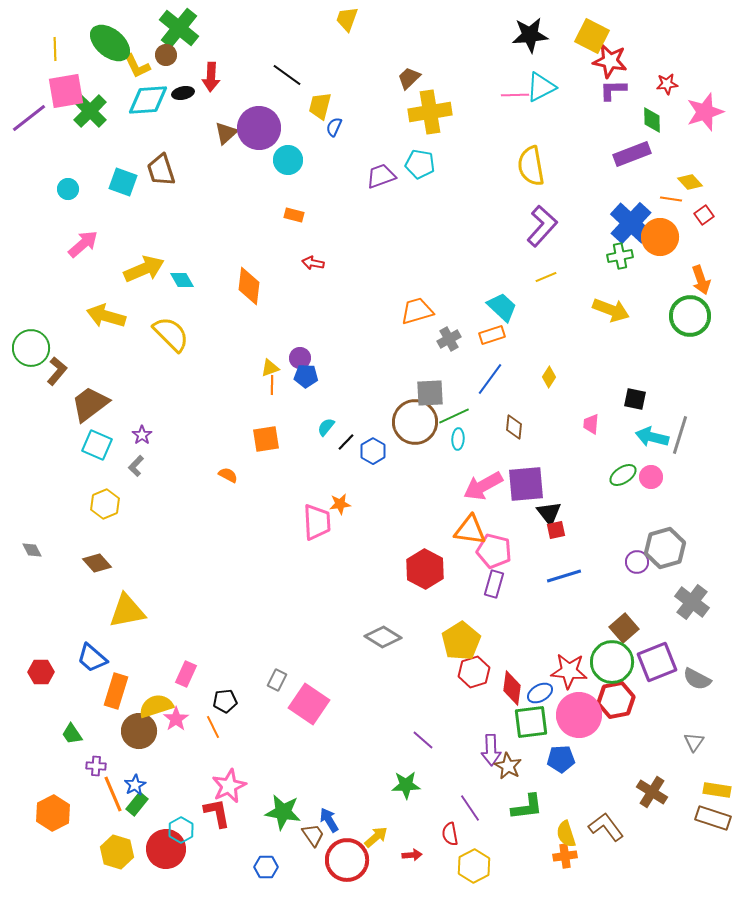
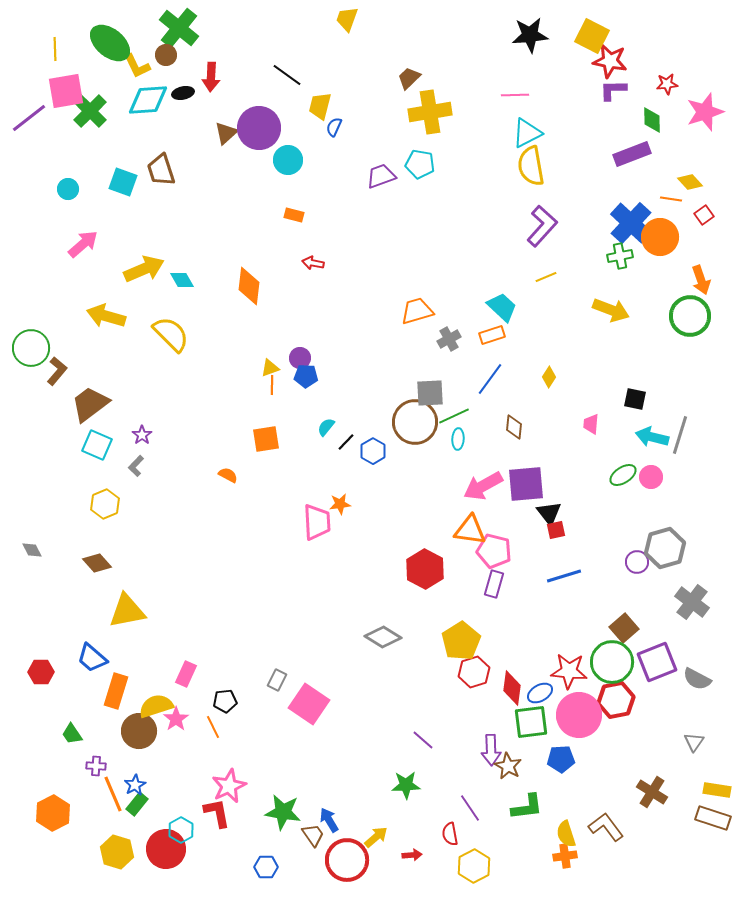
cyan triangle at (541, 87): moved 14 px left, 46 px down
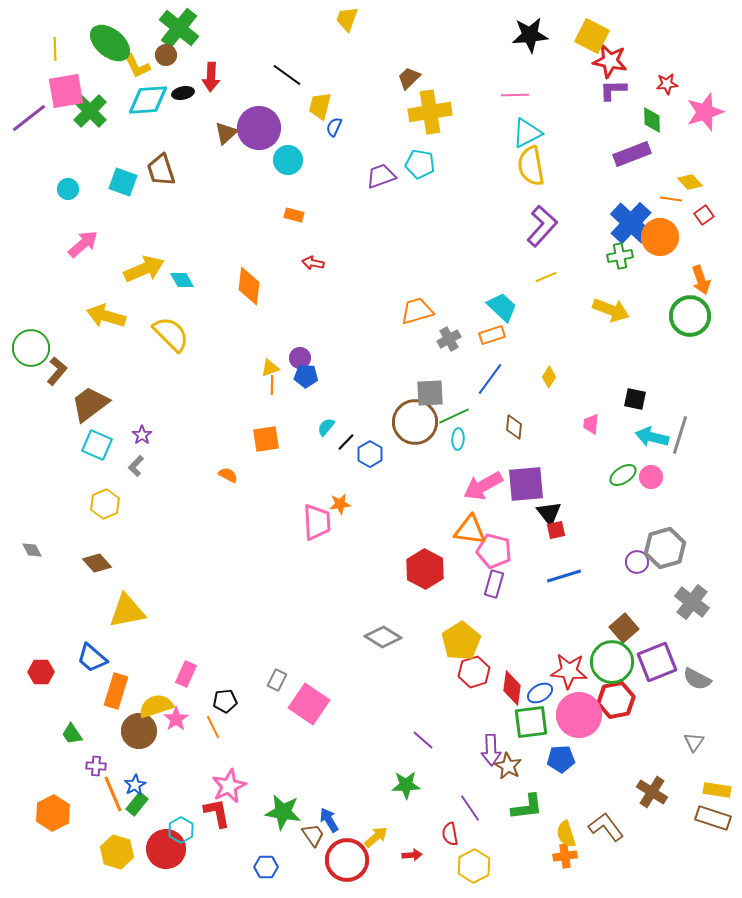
blue hexagon at (373, 451): moved 3 px left, 3 px down
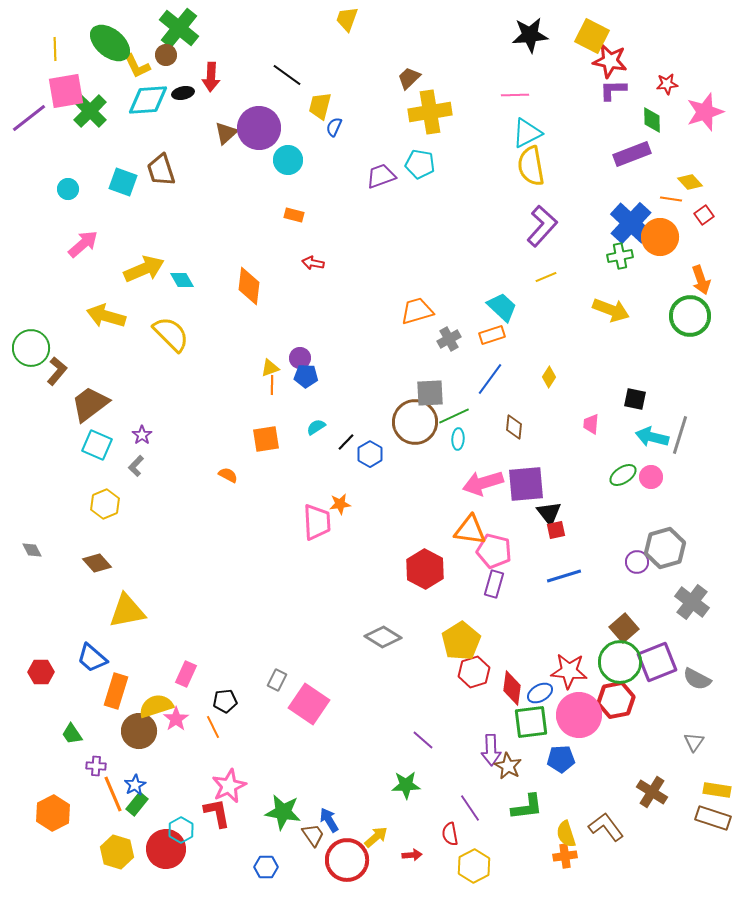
cyan semicircle at (326, 427): moved 10 px left; rotated 18 degrees clockwise
pink arrow at (483, 486): moved 3 px up; rotated 12 degrees clockwise
green circle at (612, 662): moved 8 px right
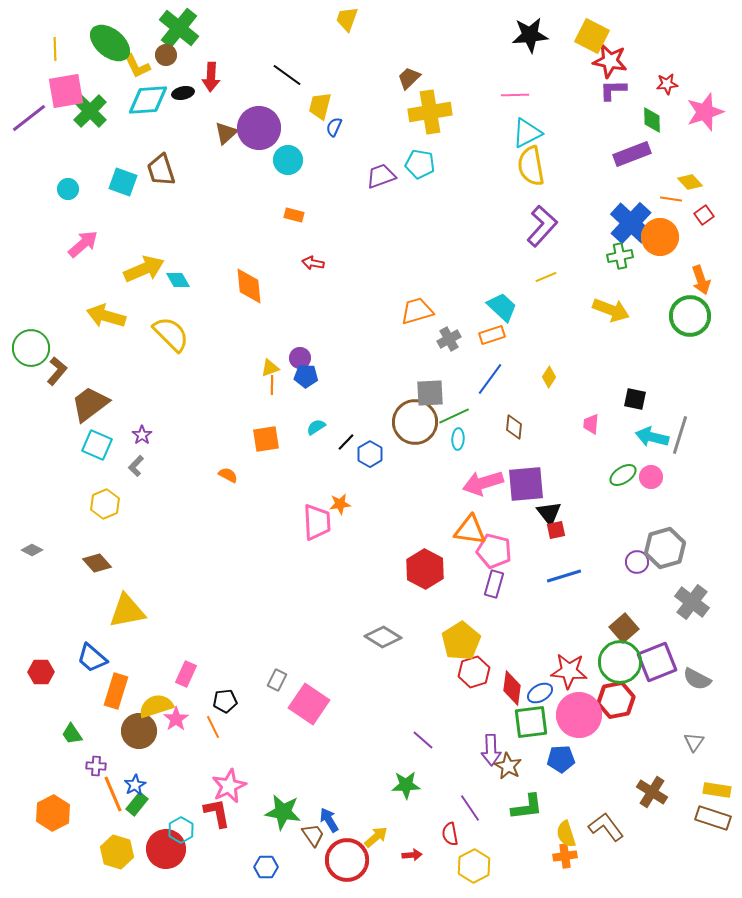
cyan diamond at (182, 280): moved 4 px left
orange diamond at (249, 286): rotated 12 degrees counterclockwise
gray diamond at (32, 550): rotated 35 degrees counterclockwise
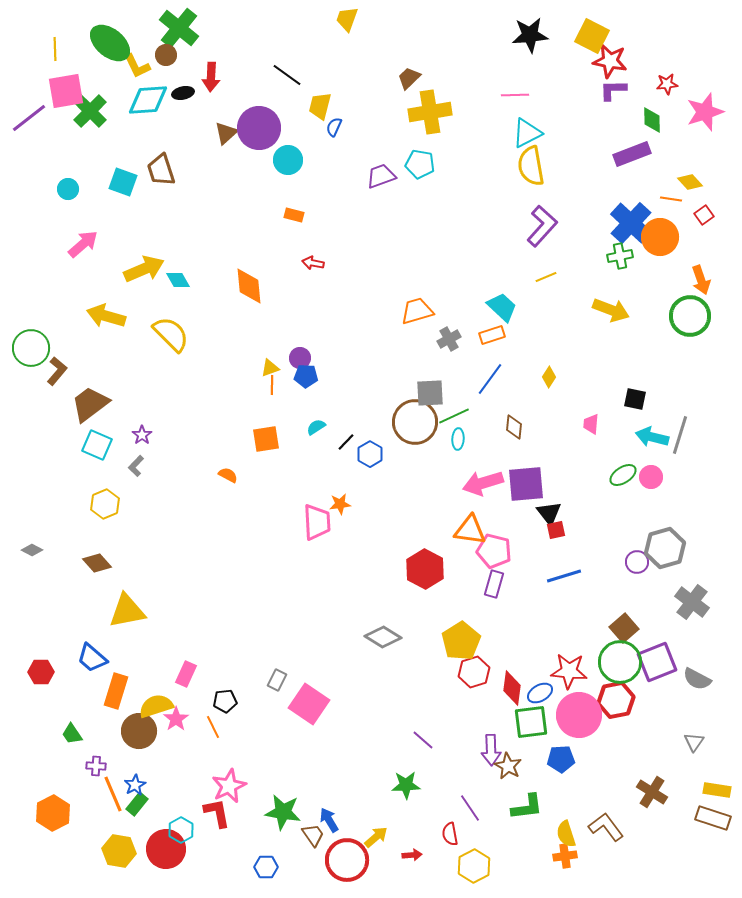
yellow hexagon at (117, 852): moved 2 px right, 1 px up; rotated 8 degrees counterclockwise
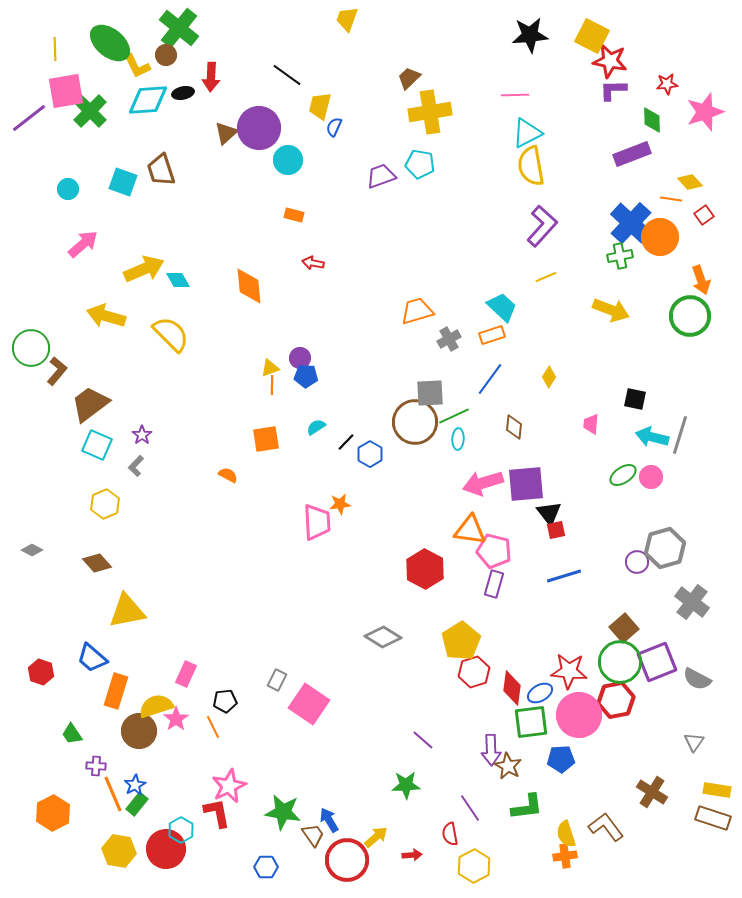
red hexagon at (41, 672): rotated 20 degrees clockwise
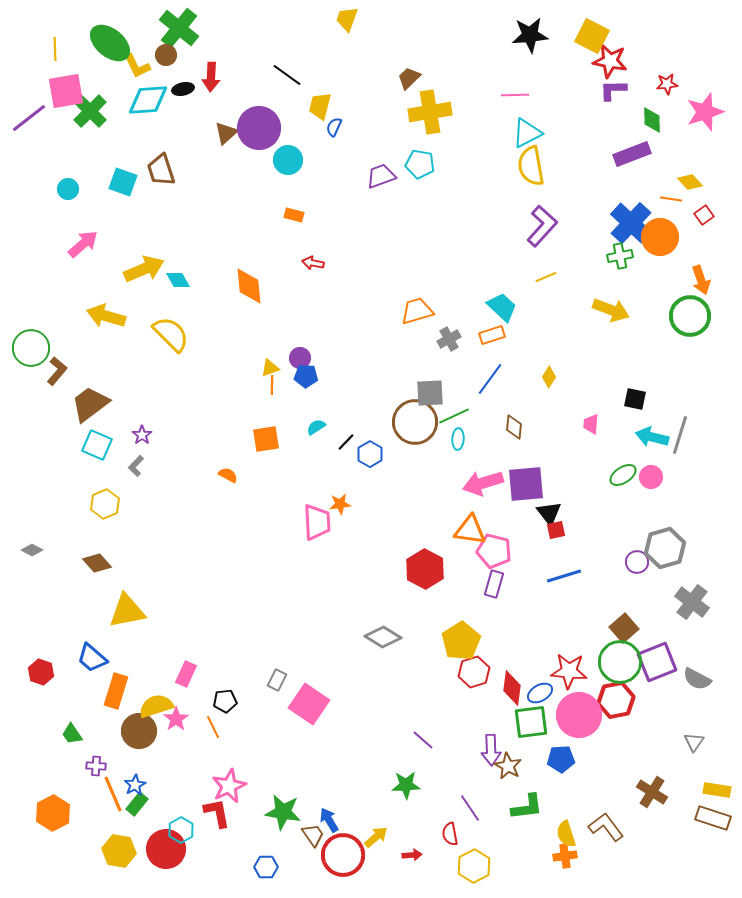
black ellipse at (183, 93): moved 4 px up
red circle at (347, 860): moved 4 px left, 5 px up
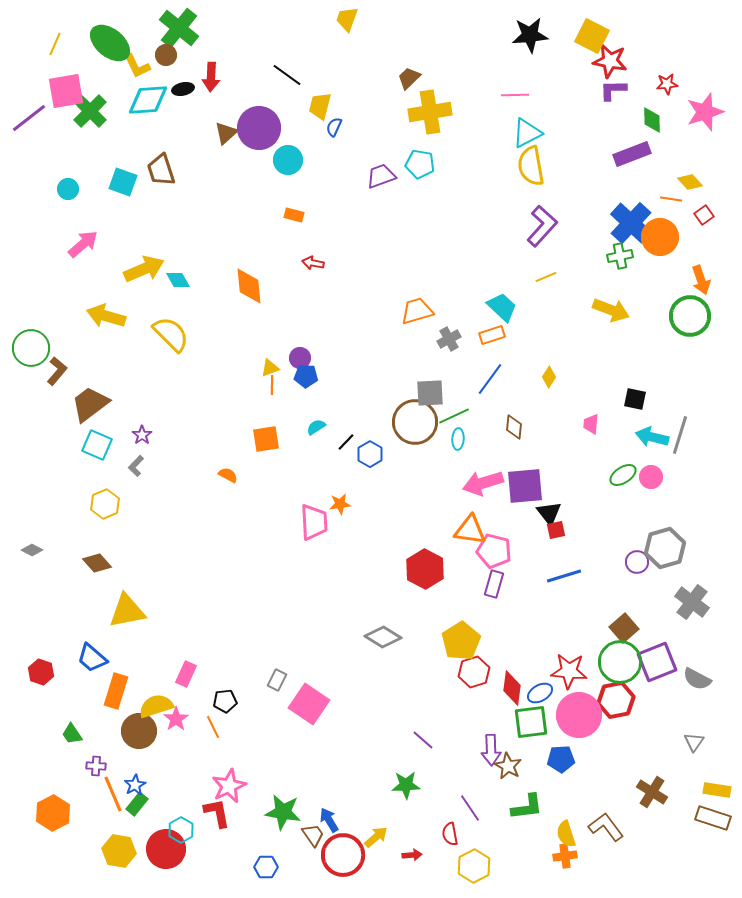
yellow line at (55, 49): moved 5 px up; rotated 25 degrees clockwise
purple square at (526, 484): moved 1 px left, 2 px down
pink trapezoid at (317, 522): moved 3 px left
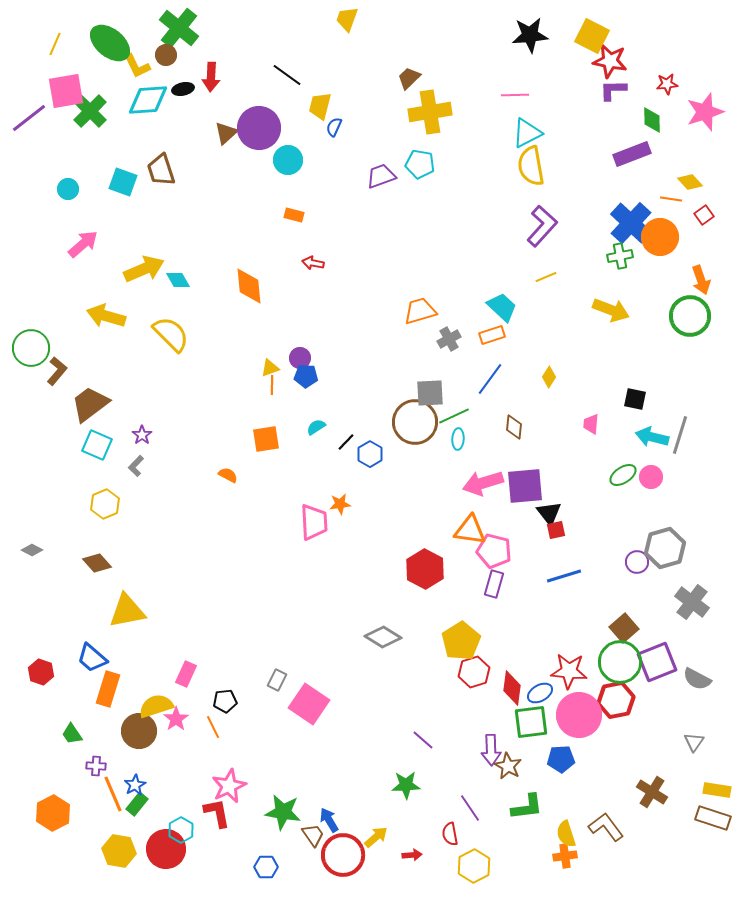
orange trapezoid at (417, 311): moved 3 px right
orange rectangle at (116, 691): moved 8 px left, 2 px up
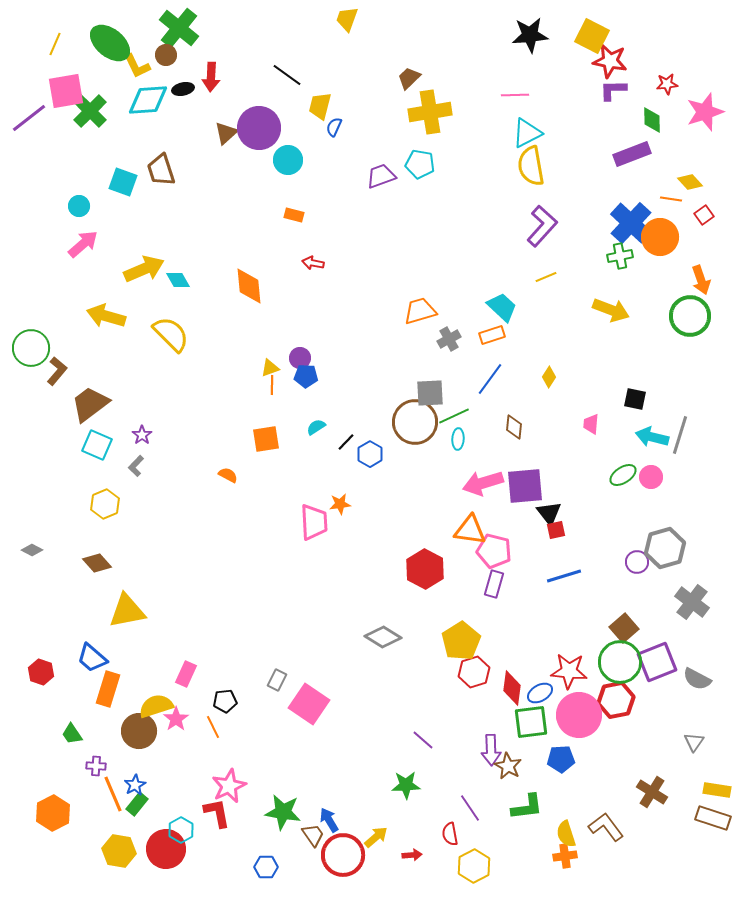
cyan circle at (68, 189): moved 11 px right, 17 px down
